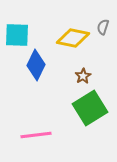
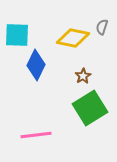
gray semicircle: moved 1 px left
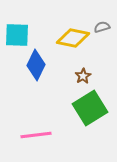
gray semicircle: rotated 56 degrees clockwise
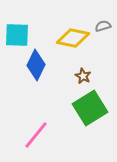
gray semicircle: moved 1 px right, 1 px up
brown star: rotated 14 degrees counterclockwise
pink line: rotated 44 degrees counterclockwise
